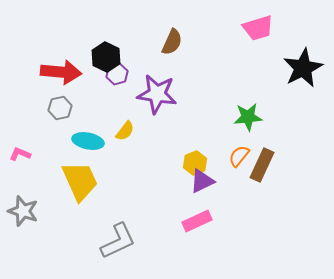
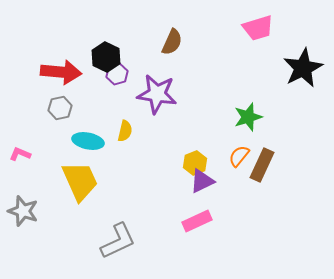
green star: rotated 12 degrees counterclockwise
yellow semicircle: rotated 25 degrees counterclockwise
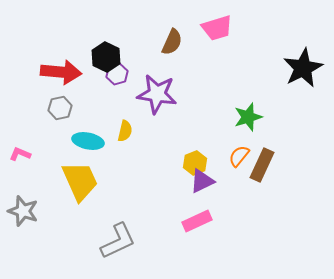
pink trapezoid: moved 41 px left
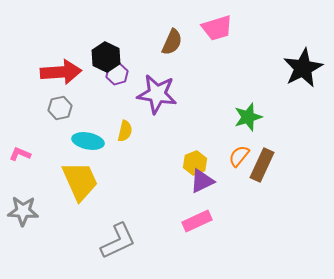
red arrow: rotated 9 degrees counterclockwise
gray star: rotated 16 degrees counterclockwise
